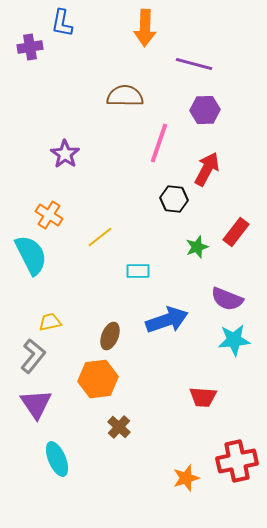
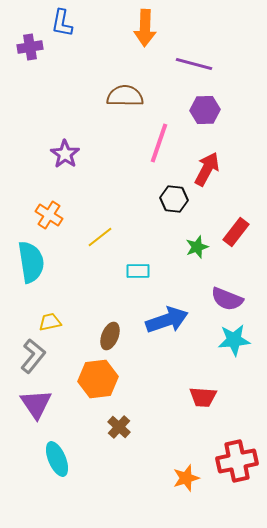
cyan semicircle: moved 7 px down; rotated 18 degrees clockwise
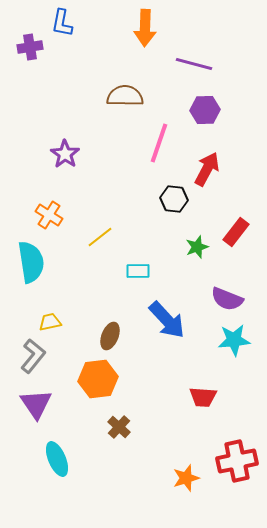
blue arrow: rotated 66 degrees clockwise
